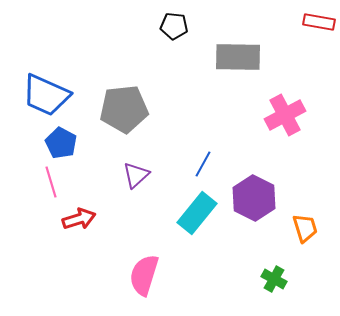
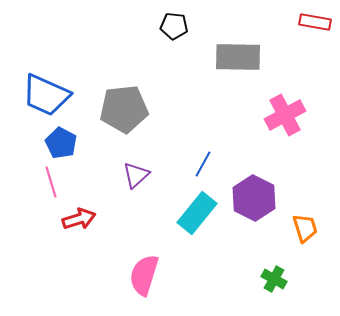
red rectangle: moved 4 px left
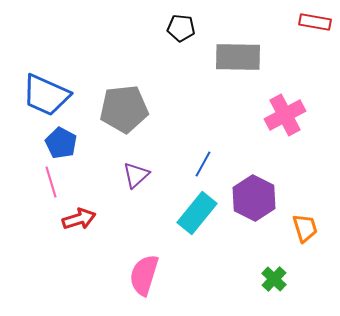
black pentagon: moved 7 px right, 2 px down
green cross: rotated 15 degrees clockwise
